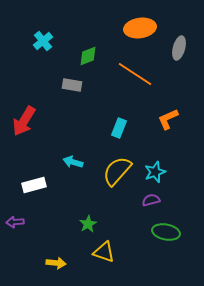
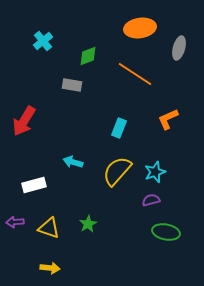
yellow triangle: moved 55 px left, 24 px up
yellow arrow: moved 6 px left, 5 px down
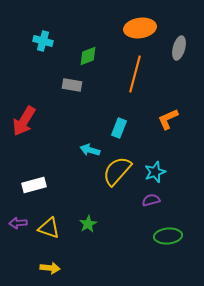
cyan cross: rotated 36 degrees counterclockwise
orange line: rotated 72 degrees clockwise
cyan arrow: moved 17 px right, 12 px up
purple arrow: moved 3 px right, 1 px down
green ellipse: moved 2 px right, 4 px down; rotated 16 degrees counterclockwise
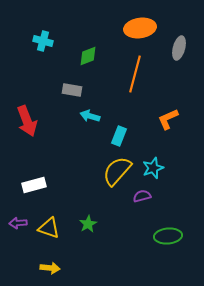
gray rectangle: moved 5 px down
red arrow: moved 3 px right; rotated 52 degrees counterclockwise
cyan rectangle: moved 8 px down
cyan arrow: moved 34 px up
cyan star: moved 2 px left, 4 px up
purple semicircle: moved 9 px left, 4 px up
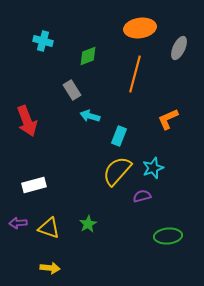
gray ellipse: rotated 10 degrees clockwise
gray rectangle: rotated 48 degrees clockwise
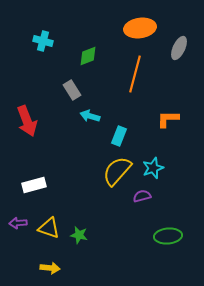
orange L-shape: rotated 25 degrees clockwise
green star: moved 9 px left, 11 px down; rotated 30 degrees counterclockwise
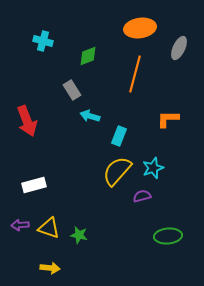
purple arrow: moved 2 px right, 2 px down
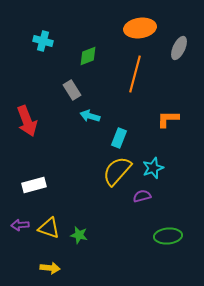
cyan rectangle: moved 2 px down
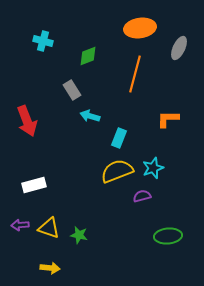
yellow semicircle: rotated 28 degrees clockwise
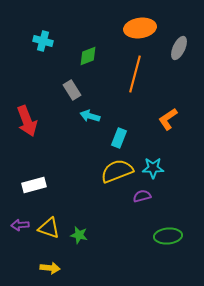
orange L-shape: rotated 35 degrees counterclockwise
cyan star: rotated 20 degrees clockwise
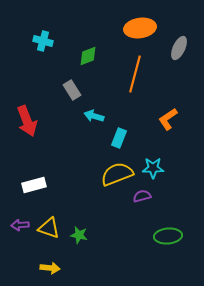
cyan arrow: moved 4 px right
yellow semicircle: moved 3 px down
